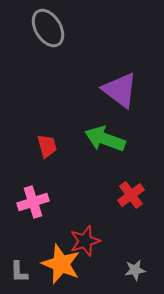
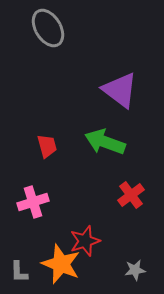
green arrow: moved 3 px down
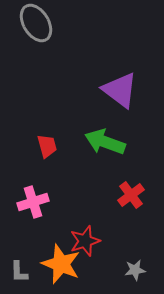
gray ellipse: moved 12 px left, 5 px up
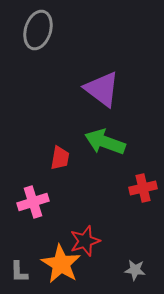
gray ellipse: moved 2 px right, 7 px down; rotated 48 degrees clockwise
purple triangle: moved 18 px left, 1 px up
red trapezoid: moved 13 px right, 12 px down; rotated 25 degrees clockwise
red cross: moved 12 px right, 7 px up; rotated 24 degrees clockwise
orange star: rotated 9 degrees clockwise
gray star: rotated 15 degrees clockwise
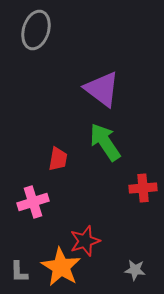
gray ellipse: moved 2 px left
green arrow: rotated 36 degrees clockwise
red trapezoid: moved 2 px left, 1 px down
red cross: rotated 8 degrees clockwise
orange star: moved 3 px down
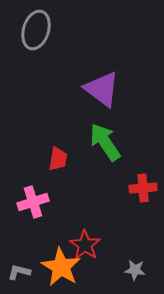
red star: moved 4 px down; rotated 20 degrees counterclockwise
gray L-shape: rotated 105 degrees clockwise
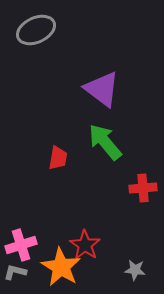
gray ellipse: rotated 48 degrees clockwise
green arrow: rotated 6 degrees counterclockwise
red trapezoid: moved 1 px up
pink cross: moved 12 px left, 43 px down
gray L-shape: moved 4 px left
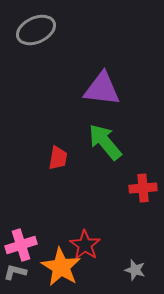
purple triangle: rotated 30 degrees counterclockwise
gray star: rotated 10 degrees clockwise
